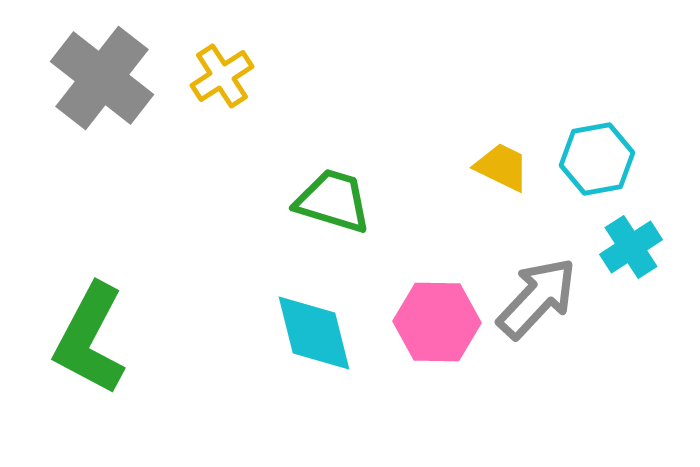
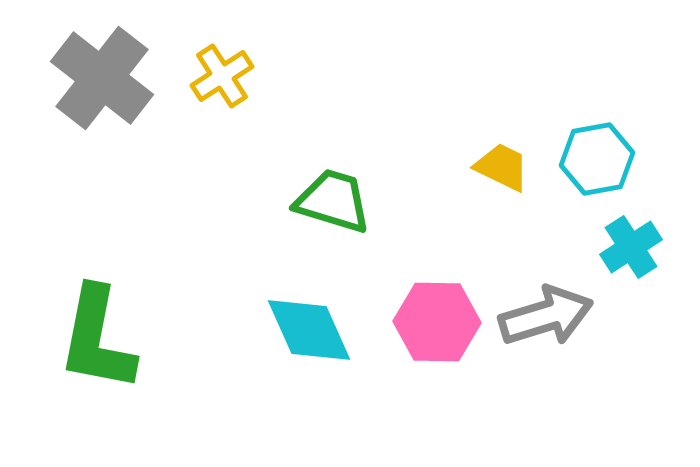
gray arrow: moved 9 px right, 18 px down; rotated 30 degrees clockwise
cyan diamond: moved 5 px left, 3 px up; rotated 10 degrees counterclockwise
green L-shape: moved 7 px right; rotated 17 degrees counterclockwise
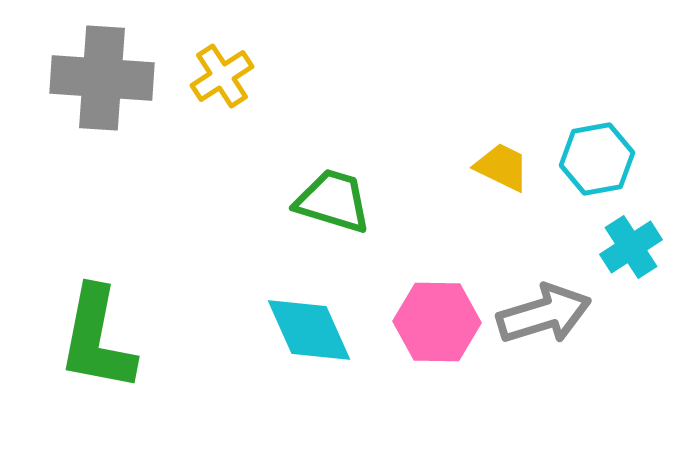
gray cross: rotated 34 degrees counterclockwise
gray arrow: moved 2 px left, 2 px up
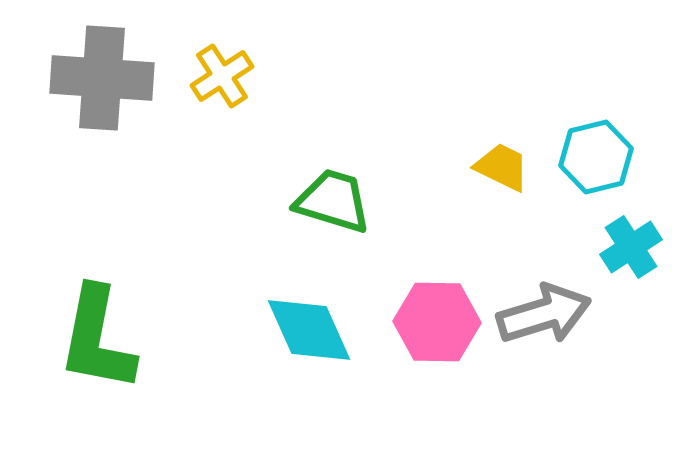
cyan hexagon: moved 1 px left, 2 px up; rotated 4 degrees counterclockwise
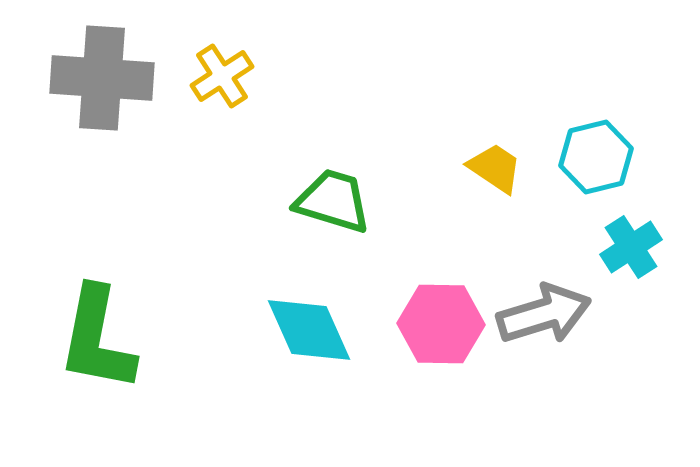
yellow trapezoid: moved 7 px left, 1 px down; rotated 8 degrees clockwise
pink hexagon: moved 4 px right, 2 px down
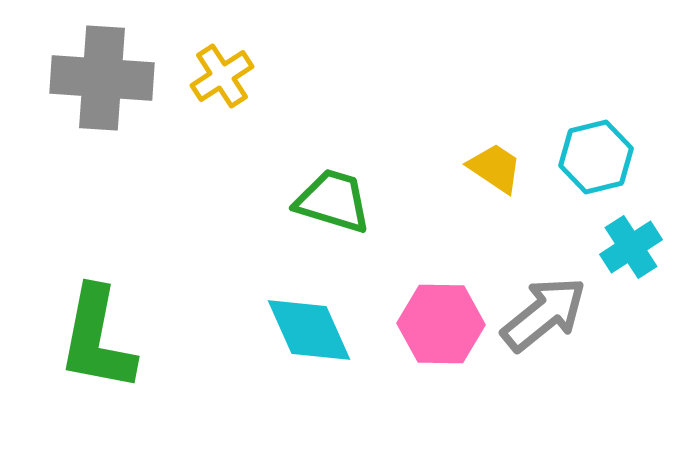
gray arrow: rotated 22 degrees counterclockwise
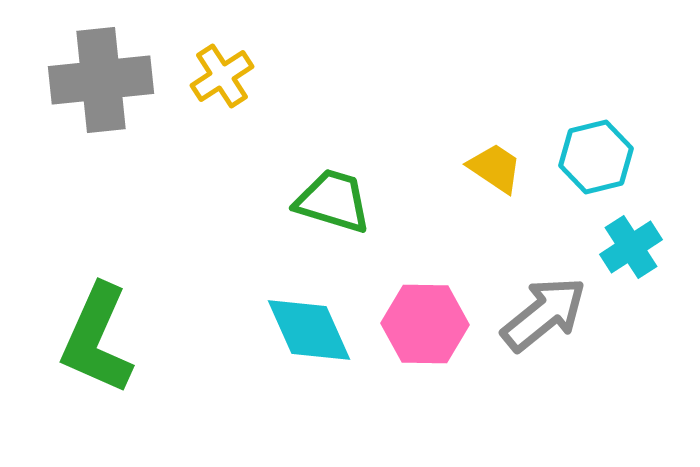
gray cross: moved 1 px left, 2 px down; rotated 10 degrees counterclockwise
pink hexagon: moved 16 px left
green L-shape: rotated 13 degrees clockwise
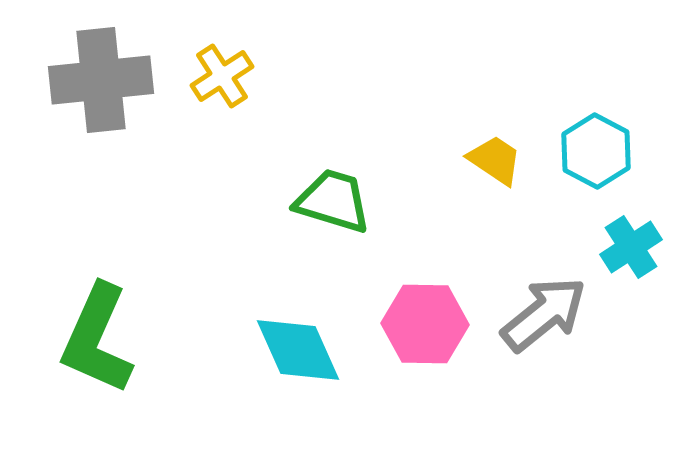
cyan hexagon: moved 6 px up; rotated 18 degrees counterclockwise
yellow trapezoid: moved 8 px up
cyan diamond: moved 11 px left, 20 px down
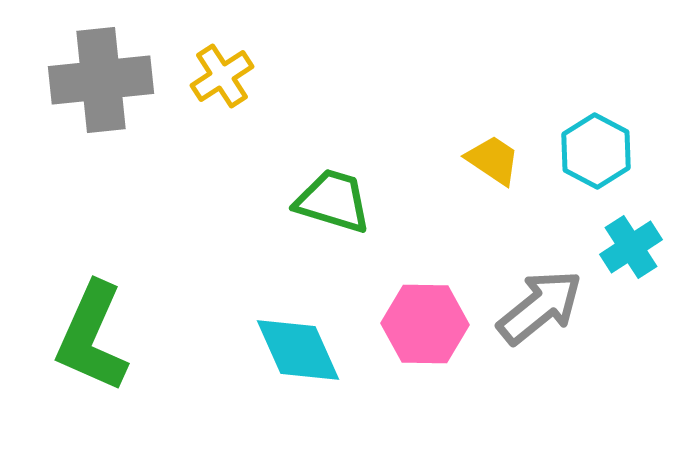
yellow trapezoid: moved 2 px left
gray arrow: moved 4 px left, 7 px up
green L-shape: moved 5 px left, 2 px up
